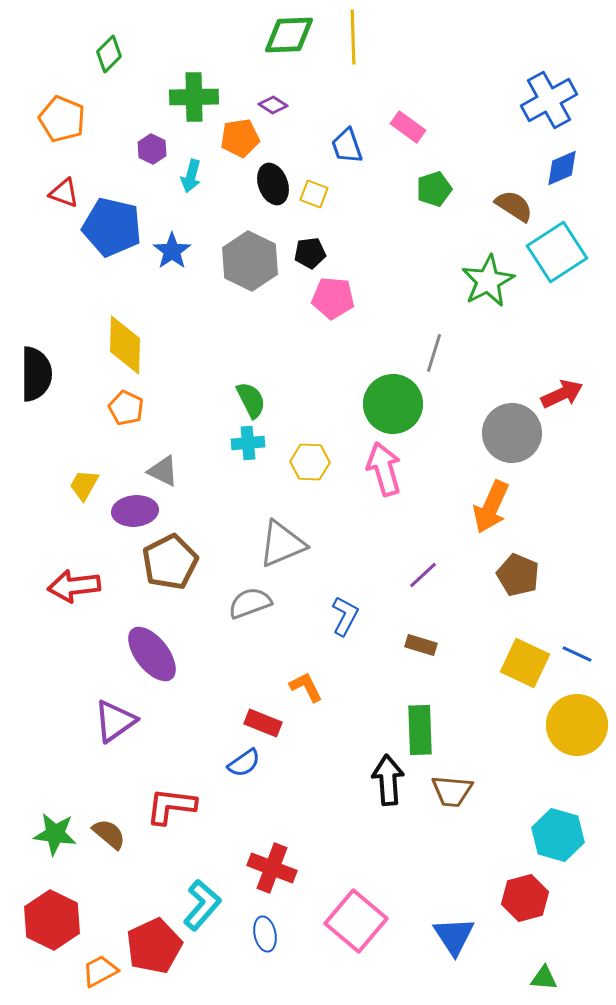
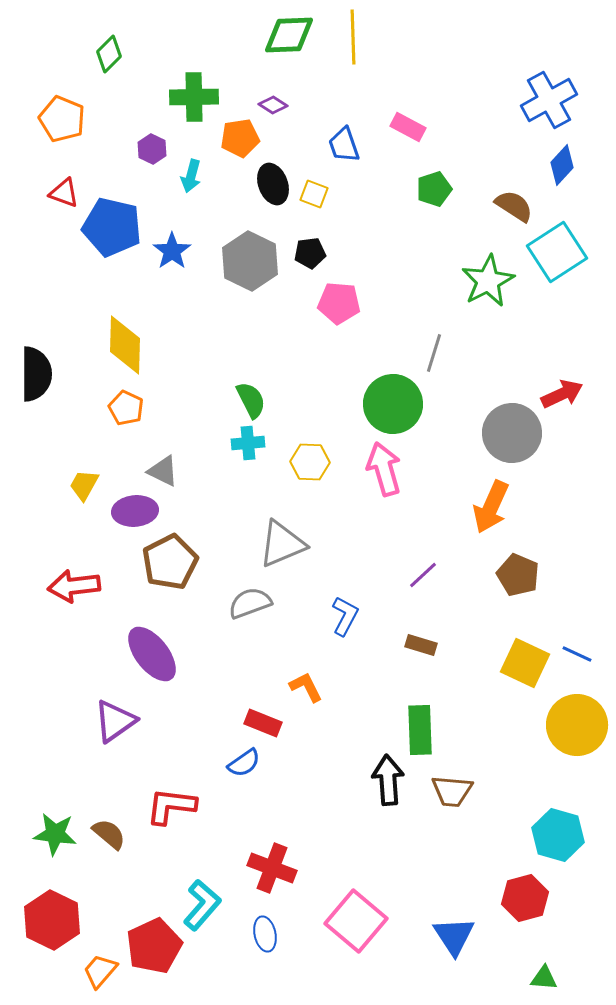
pink rectangle at (408, 127): rotated 8 degrees counterclockwise
blue trapezoid at (347, 146): moved 3 px left, 1 px up
blue diamond at (562, 168): moved 3 px up; rotated 24 degrees counterclockwise
pink pentagon at (333, 298): moved 6 px right, 5 px down
orange trapezoid at (100, 971): rotated 21 degrees counterclockwise
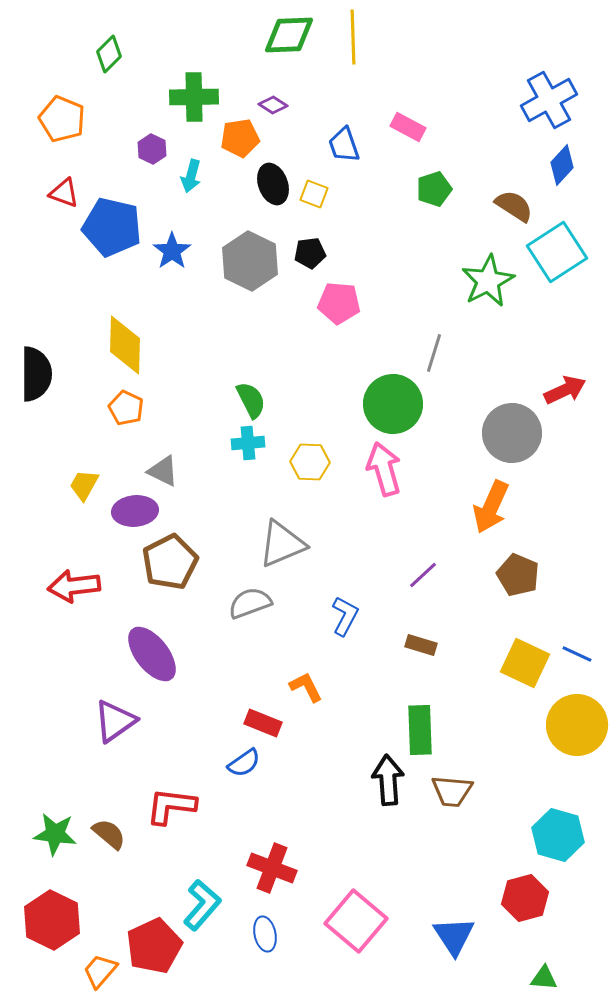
red arrow at (562, 394): moved 3 px right, 4 px up
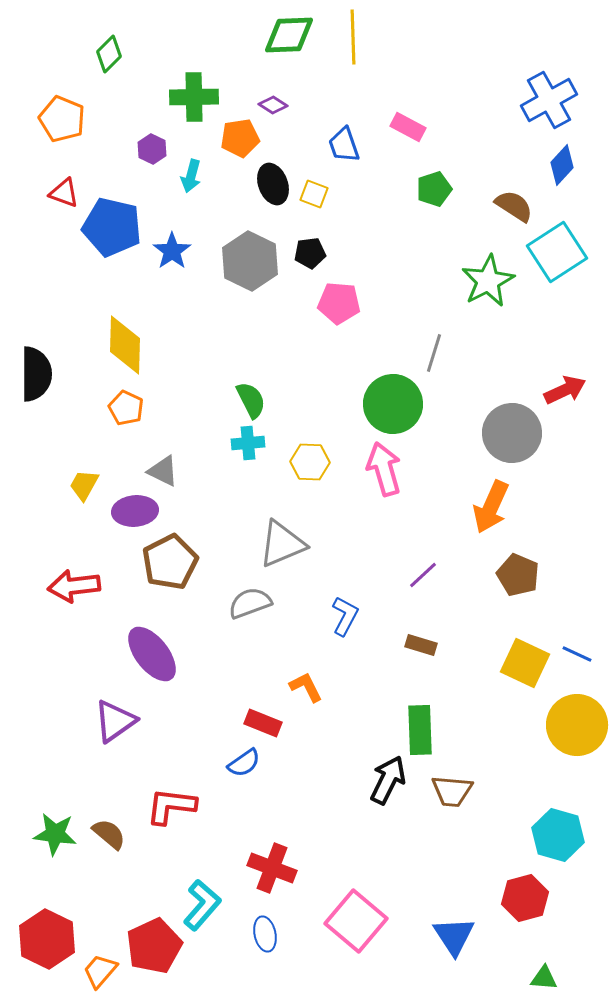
black arrow at (388, 780): rotated 30 degrees clockwise
red hexagon at (52, 920): moved 5 px left, 19 px down
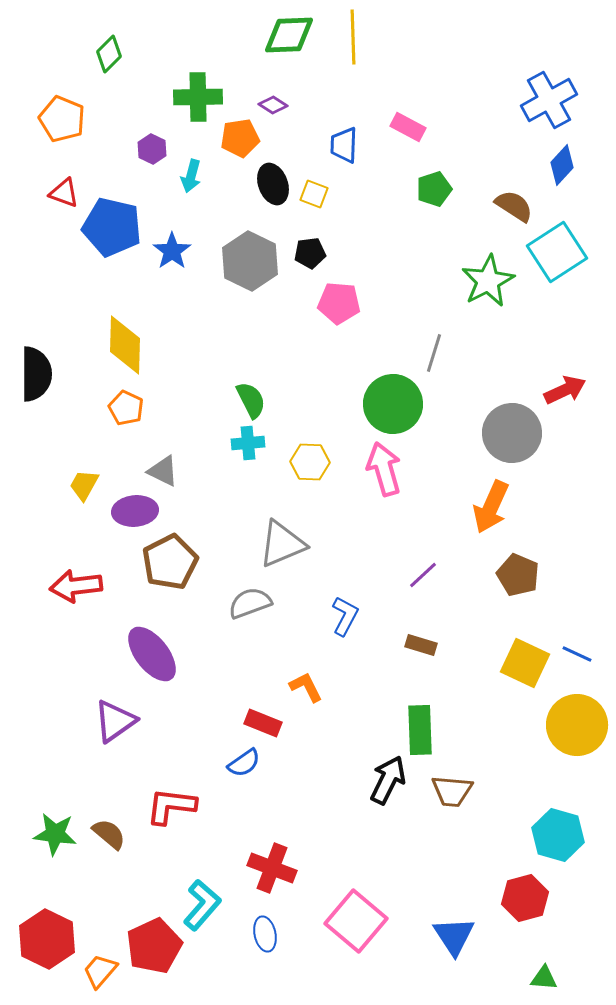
green cross at (194, 97): moved 4 px right
blue trapezoid at (344, 145): rotated 21 degrees clockwise
red arrow at (74, 586): moved 2 px right
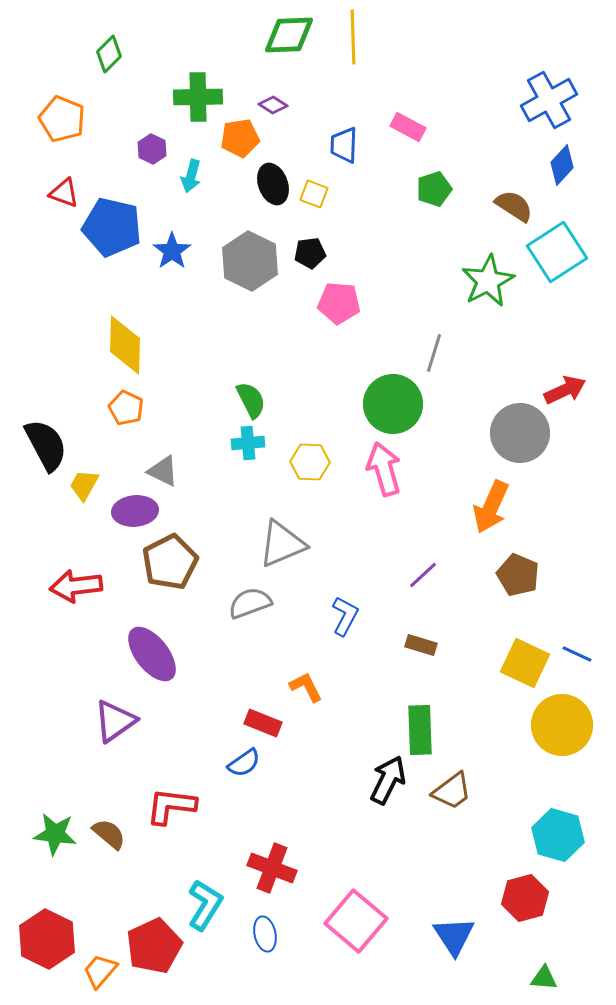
black semicircle at (36, 374): moved 10 px right, 71 px down; rotated 28 degrees counterclockwise
gray circle at (512, 433): moved 8 px right
yellow circle at (577, 725): moved 15 px left
brown trapezoid at (452, 791): rotated 42 degrees counterclockwise
cyan L-shape at (202, 905): moved 3 px right; rotated 9 degrees counterclockwise
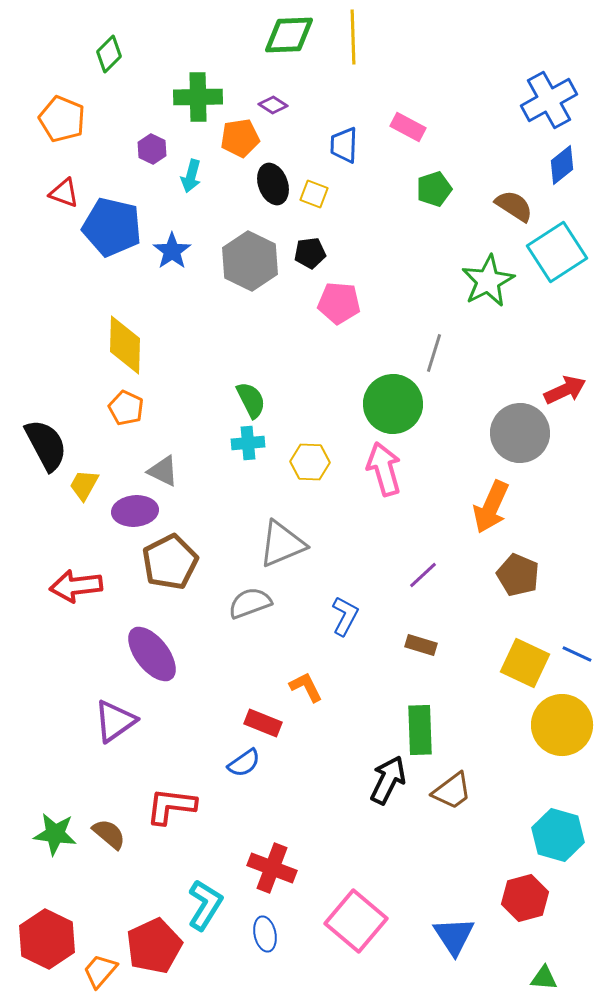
blue diamond at (562, 165): rotated 9 degrees clockwise
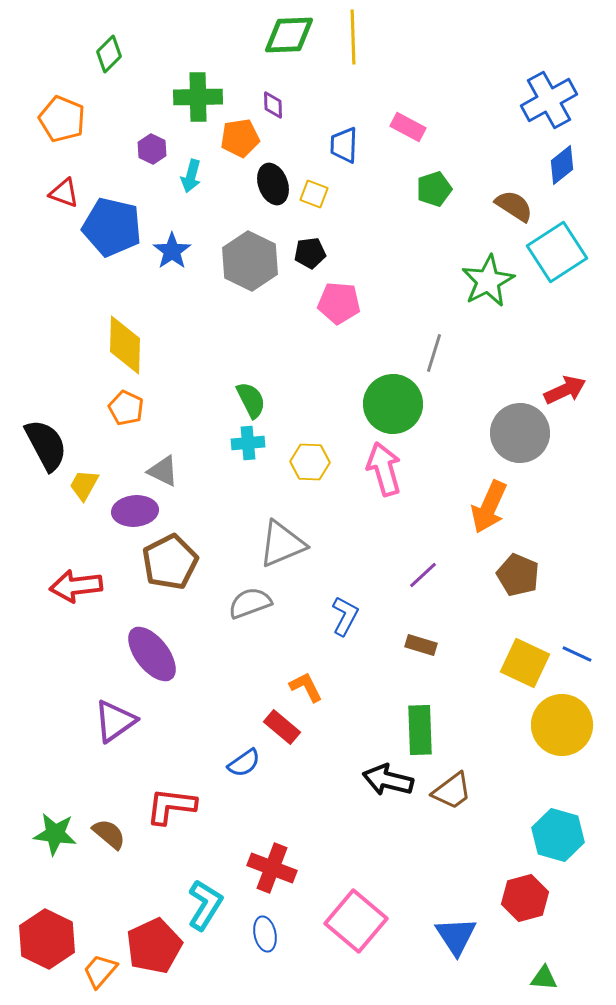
purple diamond at (273, 105): rotated 56 degrees clockwise
orange arrow at (491, 507): moved 2 px left
red rectangle at (263, 723): moved 19 px right, 4 px down; rotated 18 degrees clockwise
black arrow at (388, 780): rotated 102 degrees counterclockwise
blue triangle at (454, 936): moved 2 px right
